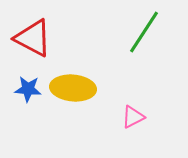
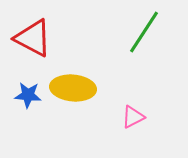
blue star: moved 6 px down
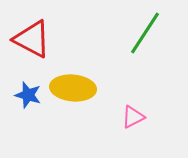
green line: moved 1 px right, 1 px down
red triangle: moved 1 px left, 1 px down
blue star: rotated 12 degrees clockwise
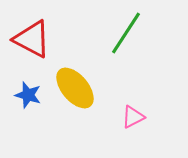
green line: moved 19 px left
yellow ellipse: moved 2 px right; rotated 45 degrees clockwise
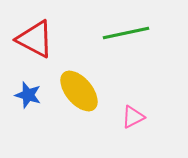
green line: rotated 45 degrees clockwise
red triangle: moved 3 px right
yellow ellipse: moved 4 px right, 3 px down
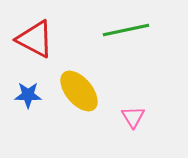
green line: moved 3 px up
blue star: rotated 16 degrees counterclockwise
pink triangle: rotated 35 degrees counterclockwise
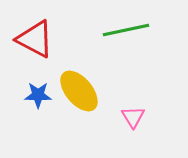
blue star: moved 10 px right
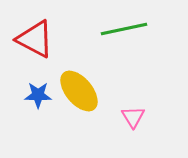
green line: moved 2 px left, 1 px up
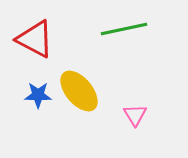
pink triangle: moved 2 px right, 2 px up
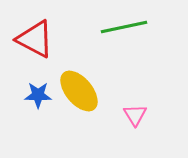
green line: moved 2 px up
